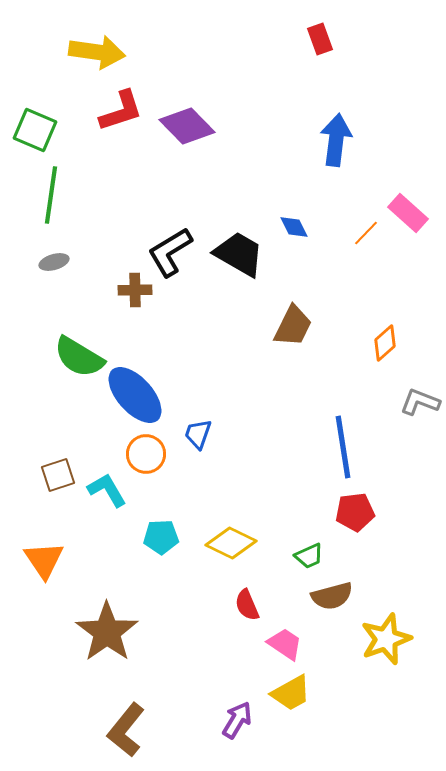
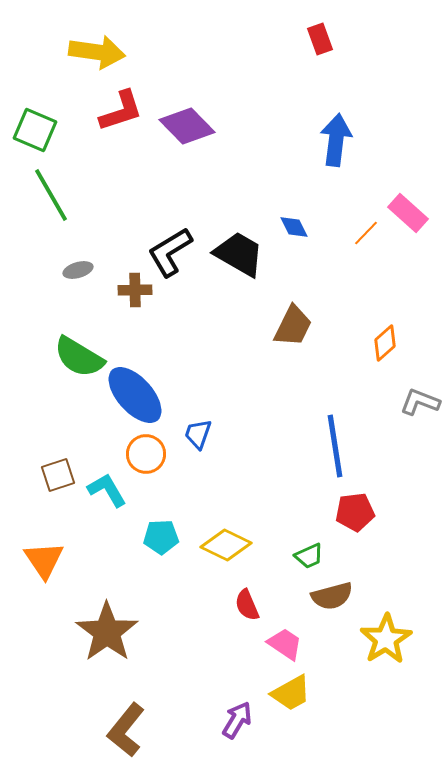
green line: rotated 38 degrees counterclockwise
gray ellipse: moved 24 px right, 8 px down
blue line: moved 8 px left, 1 px up
yellow diamond: moved 5 px left, 2 px down
yellow star: rotated 12 degrees counterclockwise
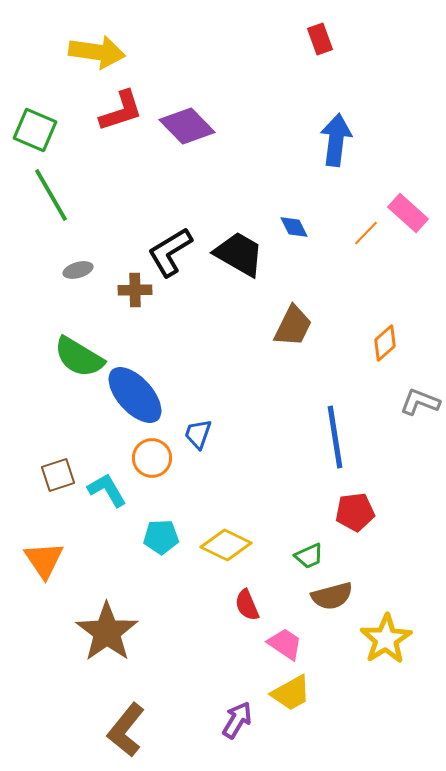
blue line: moved 9 px up
orange circle: moved 6 px right, 4 px down
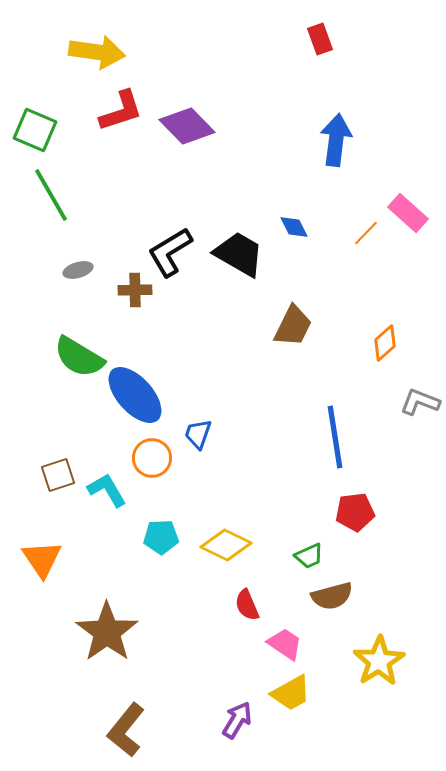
orange triangle: moved 2 px left, 1 px up
yellow star: moved 7 px left, 22 px down
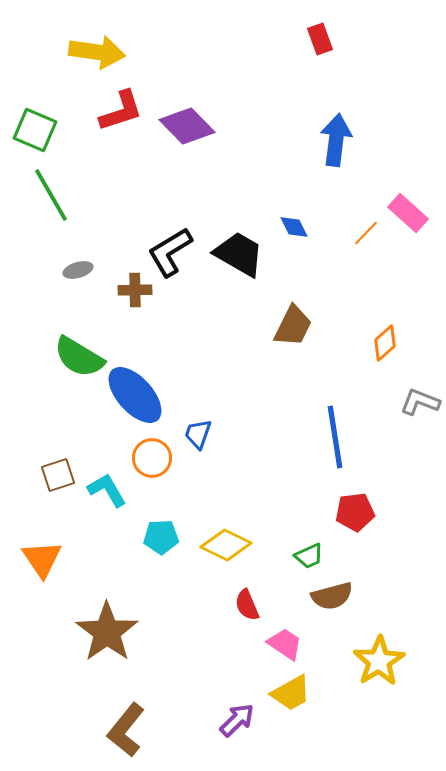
purple arrow: rotated 15 degrees clockwise
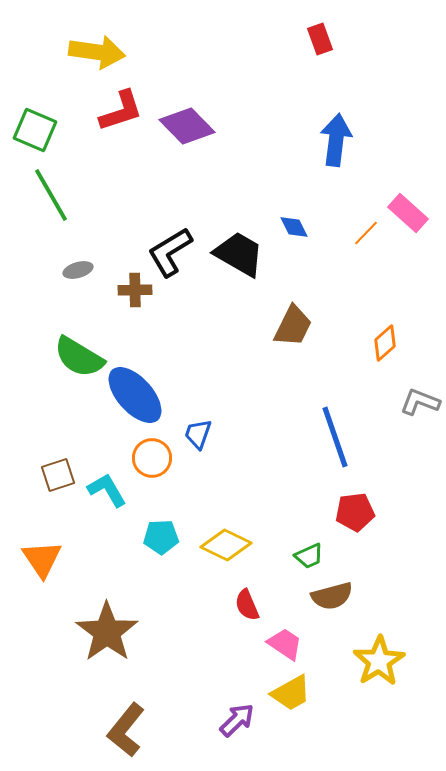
blue line: rotated 10 degrees counterclockwise
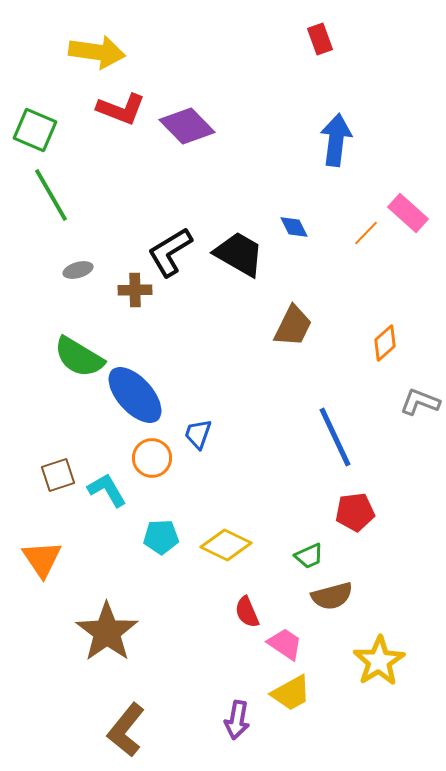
red L-shape: moved 2 px up; rotated 39 degrees clockwise
blue line: rotated 6 degrees counterclockwise
red semicircle: moved 7 px down
purple arrow: rotated 144 degrees clockwise
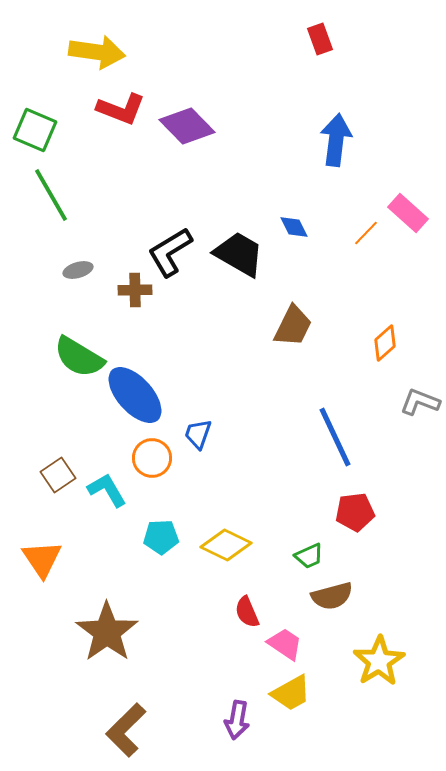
brown square: rotated 16 degrees counterclockwise
brown L-shape: rotated 6 degrees clockwise
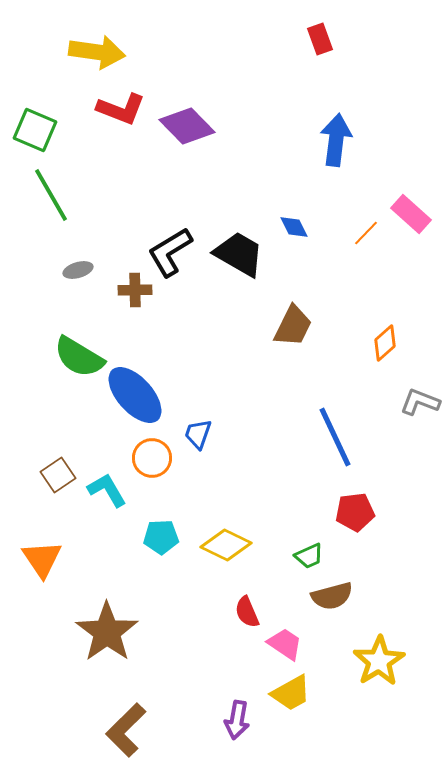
pink rectangle: moved 3 px right, 1 px down
